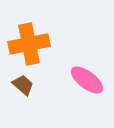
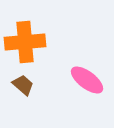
orange cross: moved 4 px left, 2 px up; rotated 6 degrees clockwise
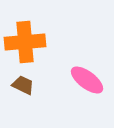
brown trapezoid: rotated 15 degrees counterclockwise
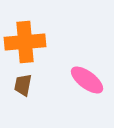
brown trapezoid: rotated 105 degrees counterclockwise
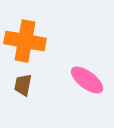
orange cross: moved 1 px up; rotated 15 degrees clockwise
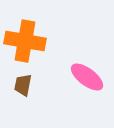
pink ellipse: moved 3 px up
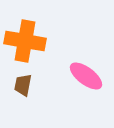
pink ellipse: moved 1 px left, 1 px up
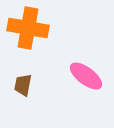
orange cross: moved 3 px right, 13 px up
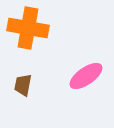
pink ellipse: rotated 72 degrees counterclockwise
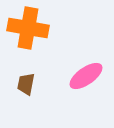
brown trapezoid: moved 3 px right, 1 px up
